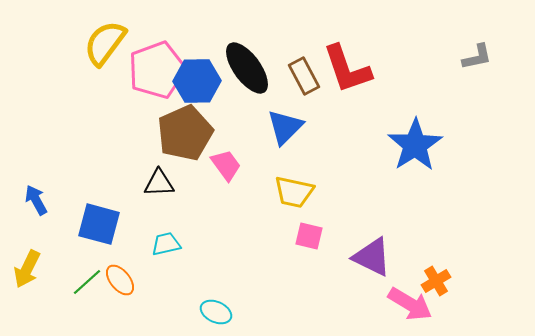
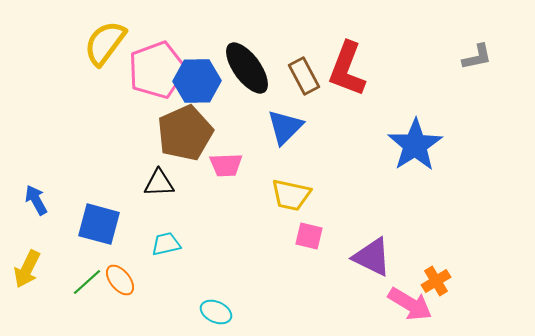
red L-shape: rotated 40 degrees clockwise
pink trapezoid: rotated 124 degrees clockwise
yellow trapezoid: moved 3 px left, 3 px down
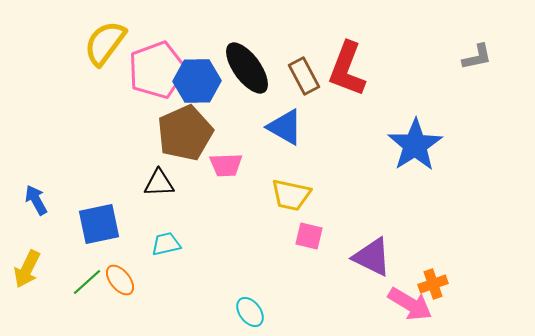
blue triangle: rotated 45 degrees counterclockwise
blue square: rotated 27 degrees counterclockwise
orange cross: moved 3 px left, 3 px down; rotated 12 degrees clockwise
cyan ellipse: moved 34 px right; rotated 28 degrees clockwise
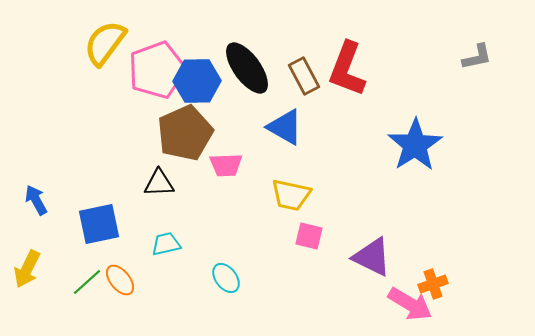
cyan ellipse: moved 24 px left, 34 px up
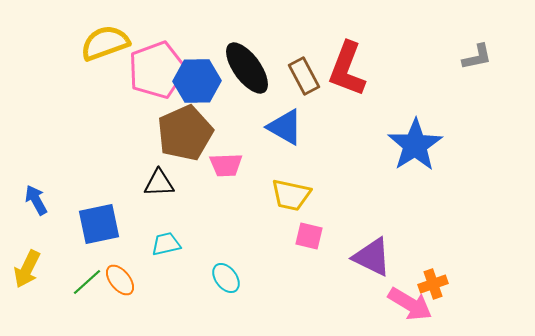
yellow semicircle: rotated 33 degrees clockwise
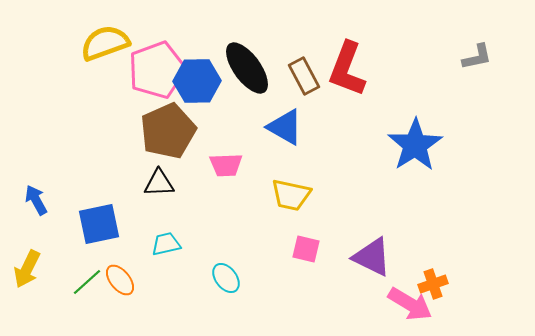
brown pentagon: moved 17 px left, 2 px up
pink square: moved 3 px left, 13 px down
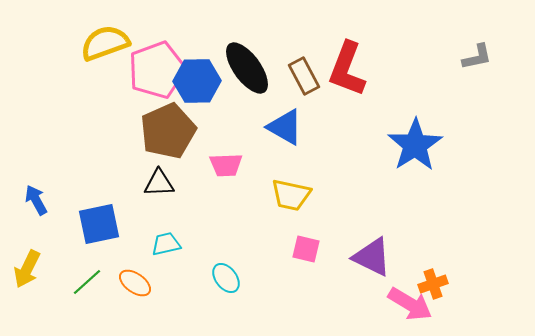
orange ellipse: moved 15 px right, 3 px down; rotated 16 degrees counterclockwise
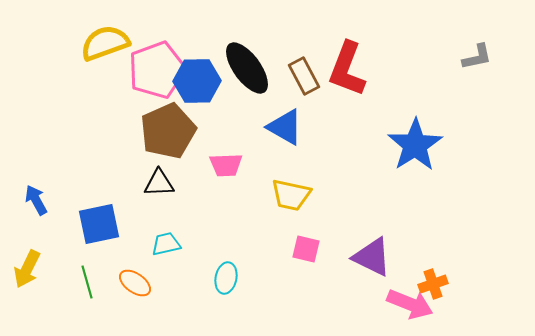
cyan ellipse: rotated 48 degrees clockwise
green line: rotated 64 degrees counterclockwise
pink arrow: rotated 9 degrees counterclockwise
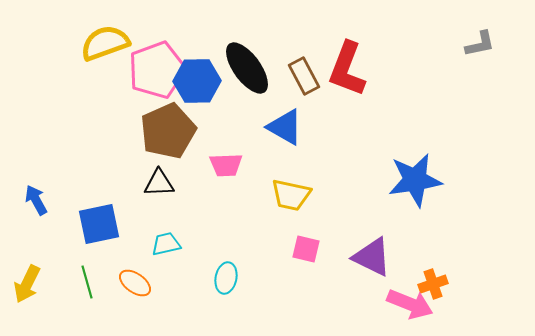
gray L-shape: moved 3 px right, 13 px up
blue star: moved 35 px down; rotated 24 degrees clockwise
yellow arrow: moved 15 px down
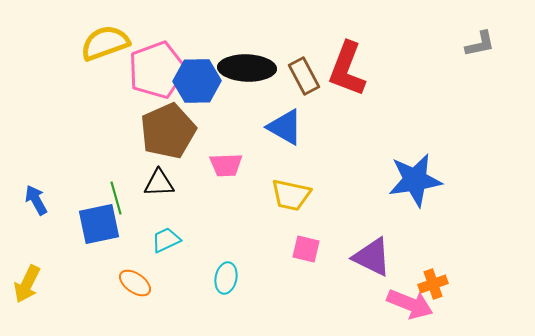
black ellipse: rotated 52 degrees counterclockwise
cyan trapezoid: moved 4 px up; rotated 12 degrees counterclockwise
green line: moved 29 px right, 84 px up
